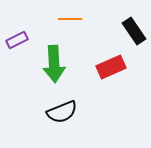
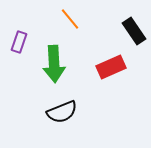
orange line: rotated 50 degrees clockwise
purple rectangle: moved 2 px right, 2 px down; rotated 45 degrees counterclockwise
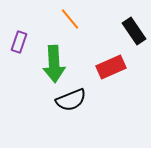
black semicircle: moved 9 px right, 12 px up
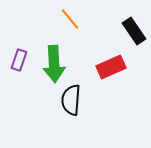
purple rectangle: moved 18 px down
black semicircle: rotated 116 degrees clockwise
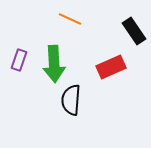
orange line: rotated 25 degrees counterclockwise
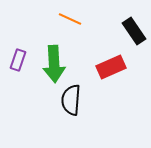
purple rectangle: moved 1 px left
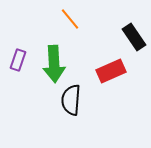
orange line: rotated 25 degrees clockwise
black rectangle: moved 6 px down
red rectangle: moved 4 px down
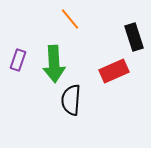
black rectangle: rotated 16 degrees clockwise
red rectangle: moved 3 px right
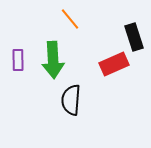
purple rectangle: rotated 20 degrees counterclockwise
green arrow: moved 1 px left, 4 px up
red rectangle: moved 7 px up
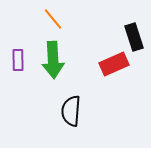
orange line: moved 17 px left
black semicircle: moved 11 px down
